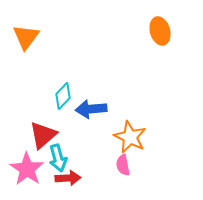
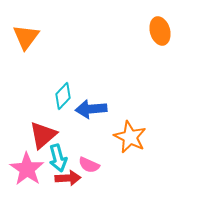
pink semicircle: moved 34 px left; rotated 55 degrees counterclockwise
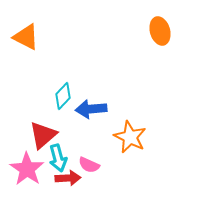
orange triangle: rotated 40 degrees counterclockwise
